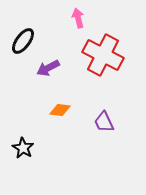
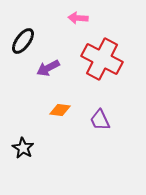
pink arrow: rotated 72 degrees counterclockwise
red cross: moved 1 px left, 4 px down
purple trapezoid: moved 4 px left, 2 px up
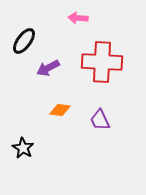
black ellipse: moved 1 px right
red cross: moved 3 px down; rotated 24 degrees counterclockwise
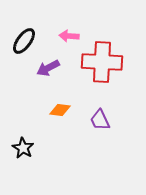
pink arrow: moved 9 px left, 18 px down
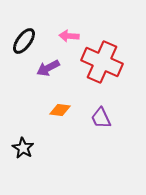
red cross: rotated 21 degrees clockwise
purple trapezoid: moved 1 px right, 2 px up
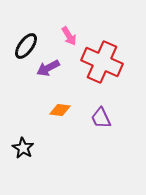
pink arrow: rotated 126 degrees counterclockwise
black ellipse: moved 2 px right, 5 px down
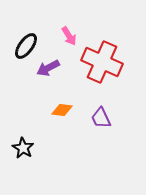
orange diamond: moved 2 px right
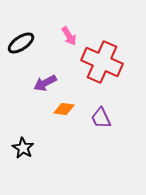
black ellipse: moved 5 px left, 3 px up; rotated 20 degrees clockwise
purple arrow: moved 3 px left, 15 px down
orange diamond: moved 2 px right, 1 px up
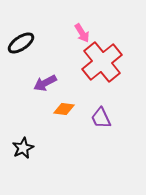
pink arrow: moved 13 px right, 3 px up
red cross: rotated 27 degrees clockwise
black star: rotated 15 degrees clockwise
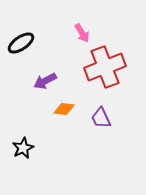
red cross: moved 3 px right, 5 px down; rotated 18 degrees clockwise
purple arrow: moved 2 px up
